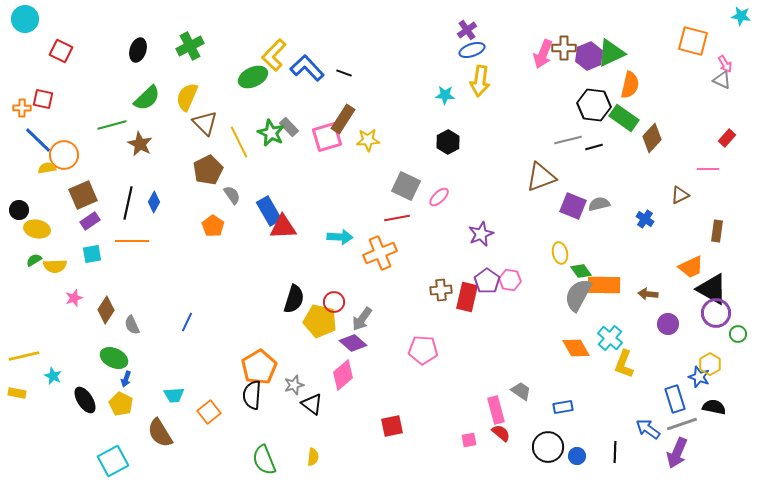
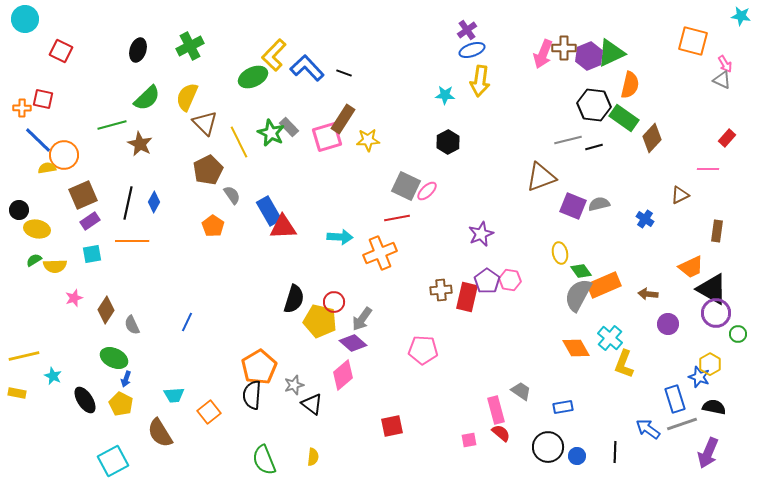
pink ellipse at (439, 197): moved 12 px left, 6 px up
orange rectangle at (604, 285): rotated 24 degrees counterclockwise
purple arrow at (677, 453): moved 31 px right
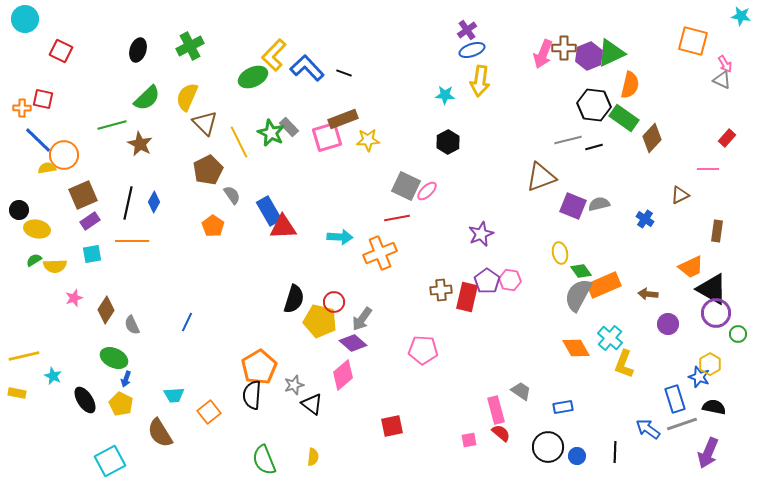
brown rectangle at (343, 119): rotated 36 degrees clockwise
cyan square at (113, 461): moved 3 px left
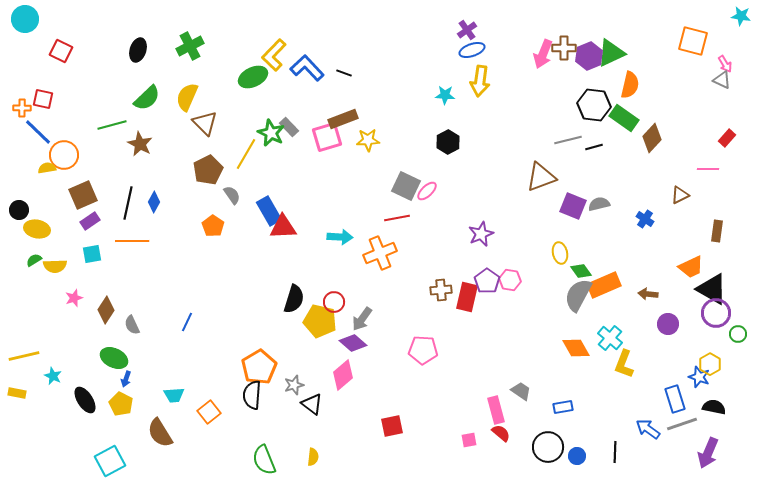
blue line at (38, 140): moved 8 px up
yellow line at (239, 142): moved 7 px right, 12 px down; rotated 56 degrees clockwise
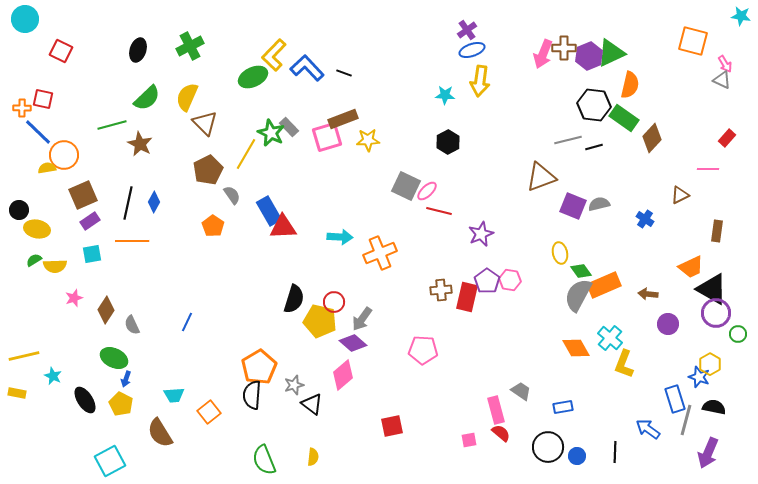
red line at (397, 218): moved 42 px right, 7 px up; rotated 25 degrees clockwise
gray line at (682, 424): moved 4 px right, 4 px up; rotated 56 degrees counterclockwise
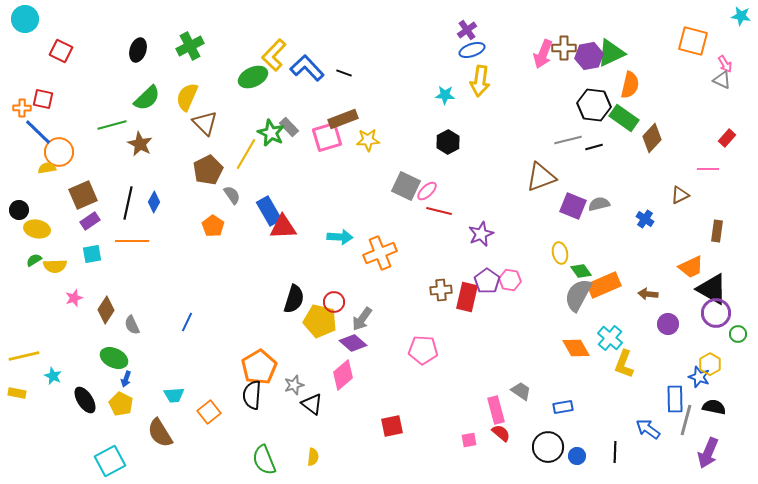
purple hexagon at (589, 56): rotated 12 degrees clockwise
orange circle at (64, 155): moved 5 px left, 3 px up
blue rectangle at (675, 399): rotated 16 degrees clockwise
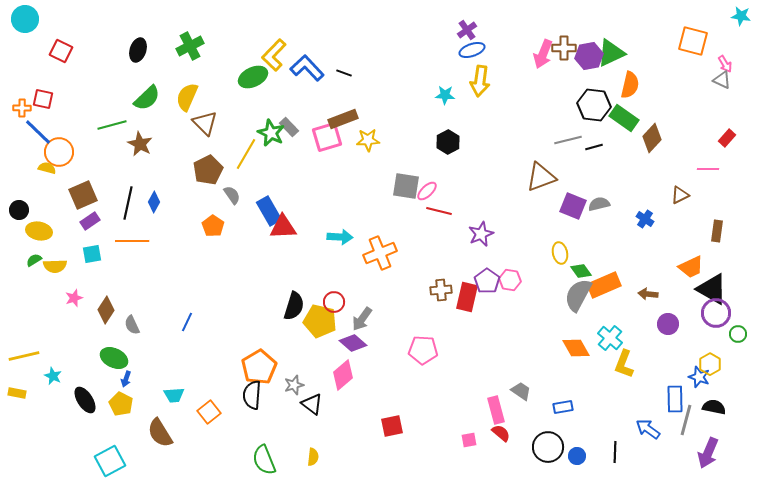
yellow semicircle at (47, 168): rotated 24 degrees clockwise
gray square at (406, 186): rotated 16 degrees counterclockwise
yellow ellipse at (37, 229): moved 2 px right, 2 px down
black semicircle at (294, 299): moved 7 px down
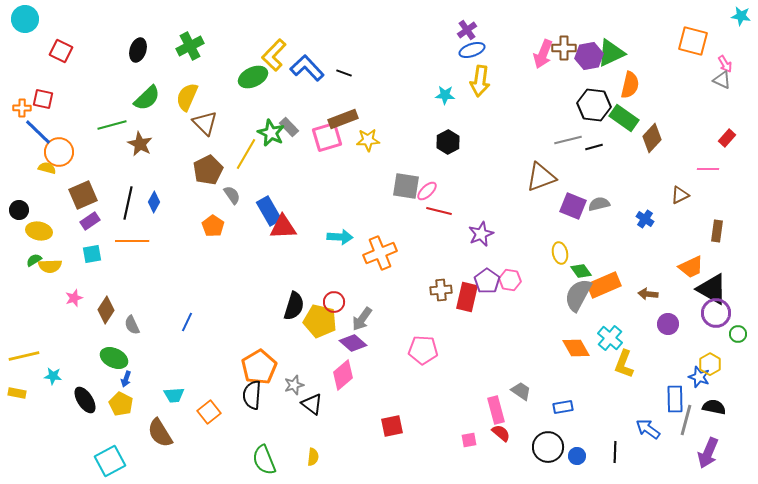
yellow semicircle at (55, 266): moved 5 px left
cyan star at (53, 376): rotated 18 degrees counterclockwise
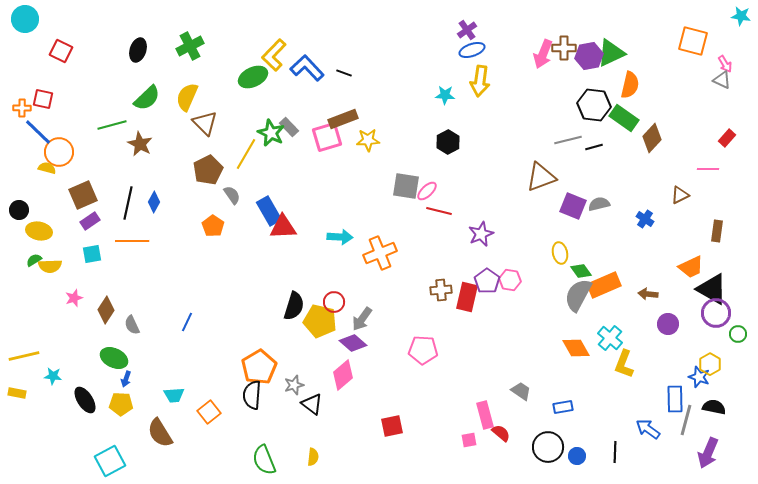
yellow pentagon at (121, 404): rotated 25 degrees counterclockwise
pink rectangle at (496, 410): moved 11 px left, 5 px down
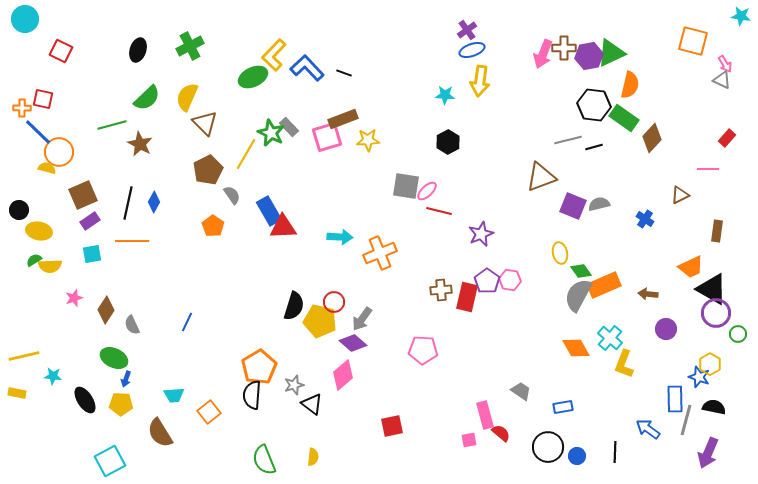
purple circle at (668, 324): moved 2 px left, 5 px down
